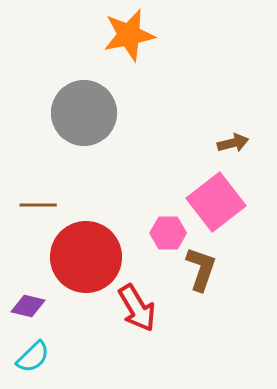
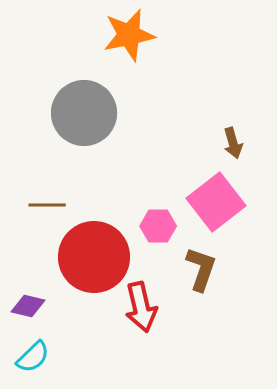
brown arrow: rotated 88 degrees clockwise
brown line: moved 9 px right
pink hexagon: moved 10 px left, 7 px up
red circle: moved 8 px right
red arrow: moved 4 px right, 1 px up; rotated 18 degrees clockwise
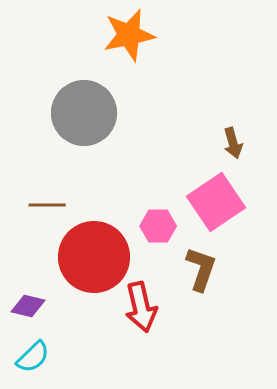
pink square: rotated 4 degrees clockwise
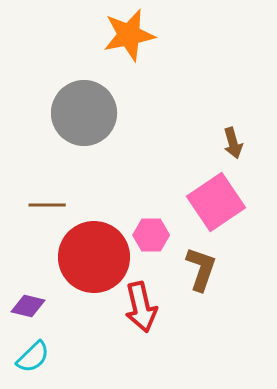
pink hexagon: moved 7 px left, 9 px down
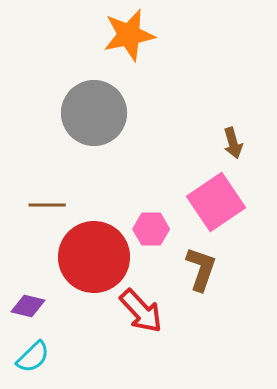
gray circle: moved 10 px right
pink hexagon: moved 6 px up
red arrow: moved 4 px down; rotated 30 degrees counterclockwise
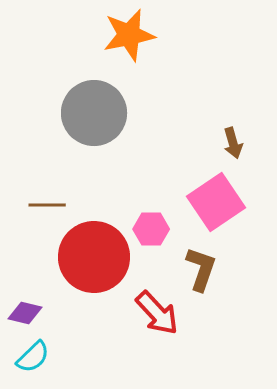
purple diamond: moved 3 px left, 7 px down
red arrow: moved 16 px right, 2 px down
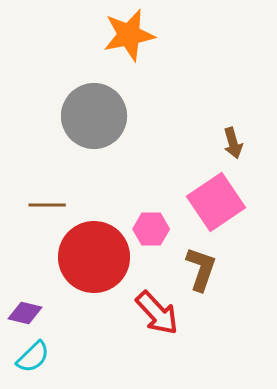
gray circle: moved 3 px down
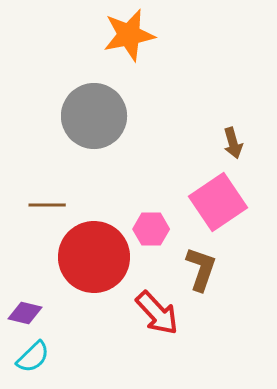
pink square: moved 2 px right
